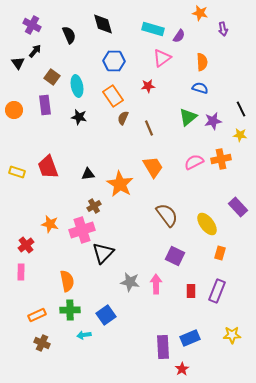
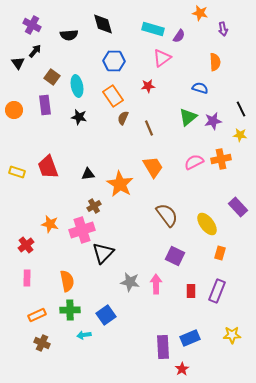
black semicircle at (69, 35): rotated 108 degrees clockwise
orange semicircle at (202, 62): moved 13 px right
pink rectangle at (21, 272): moved 6 px right, 6 px down
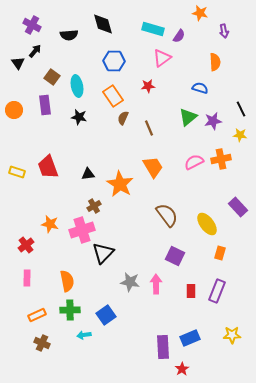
purple arrow at (223, 29): moved 1 px right, 2 px down
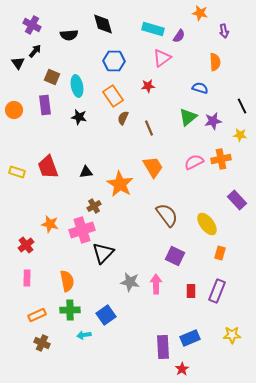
brown square at (52, 77): rotated 14 degrees counterclockwise
black line at (241, 109): moved 1 px right, 3 px up
black triangle at (88, 174): moved 2 px left, 2 px up
purple rectangle at (238, 207): moved 1 px left, 7 px up
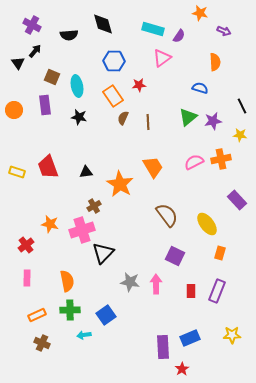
purple arrow at (224, 31): rotated 56 degrees counterclockwise
red star at (148, 86): moved 9 px left, 1 px up
brown line at (149, 128): moved 1 px left, 6 px up; rotated 21 degrees clockwise
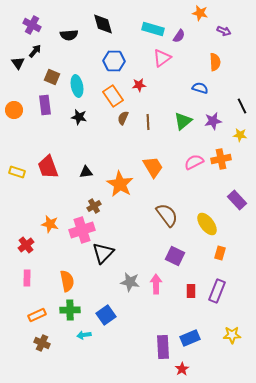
green triangle at (188, 117): moved 5 px left, 4 px down
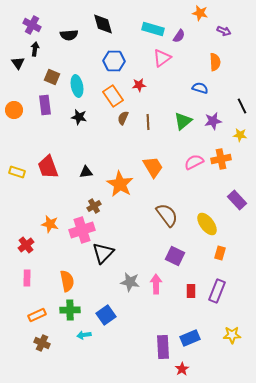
black arrow at (35, 51): moved 2 px up; rotated 32 degrees counterclockwise
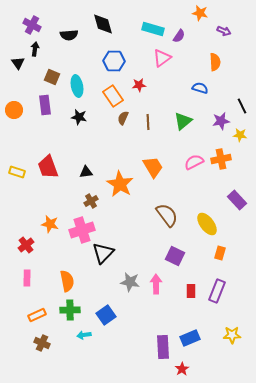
purple star at (213, 121): moved 8 px right
brown cross at (94, 206): moved 3 px left, 5 px up
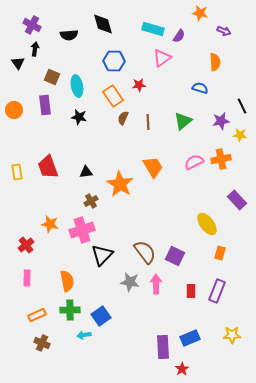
yellow rectangle at (17, 172): rotated 63 degrees clockwise
brown semicircle at (167, 215): moved 22 px left, 37 px down
black triangle at (103, 253): moved 1 px left, 2 px down
blue square at (106, 315): moved 5 px left, 1 px down
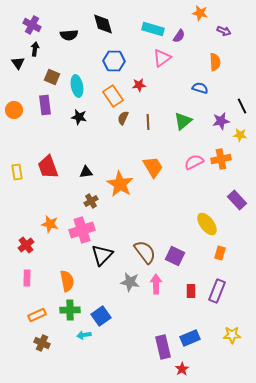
purple rectangle at (163, 347): rotated 10 degrees counterclockwise
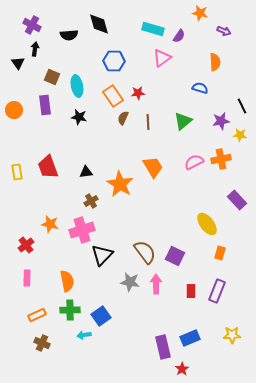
black diamond at (103, 24): moved 4 px left
red star at (139, 85): moved 1 px left, 8 px down
